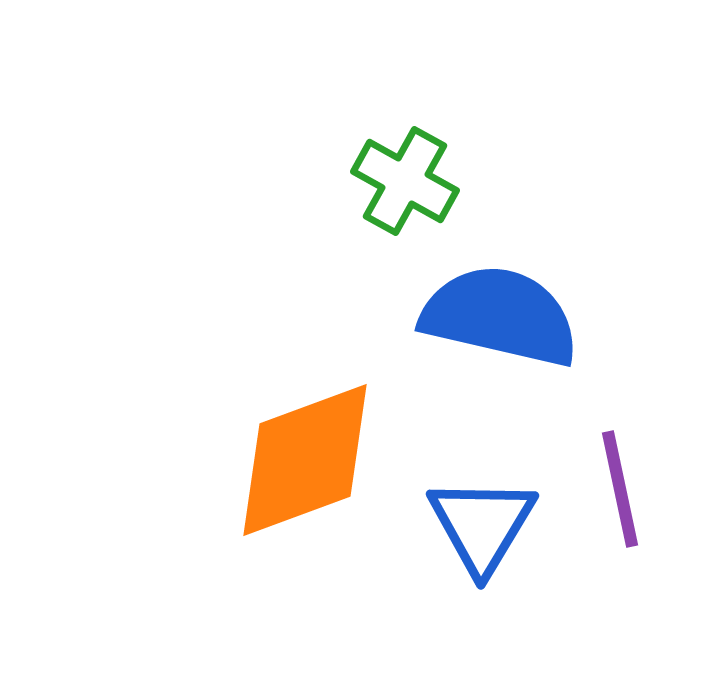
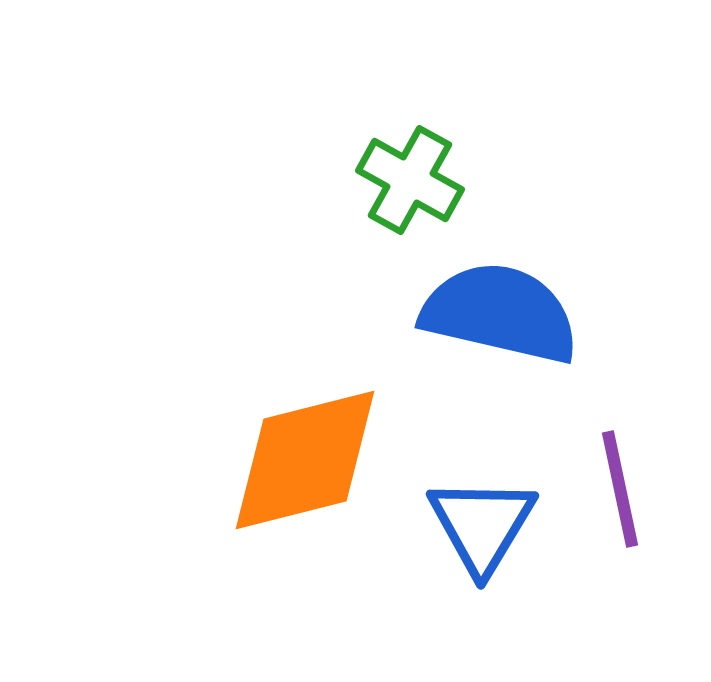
green cross: moved 5 px right, 1 px up
blue semicircle: moved 3 px up
orange diamond: rotated 6 degrees clockwise
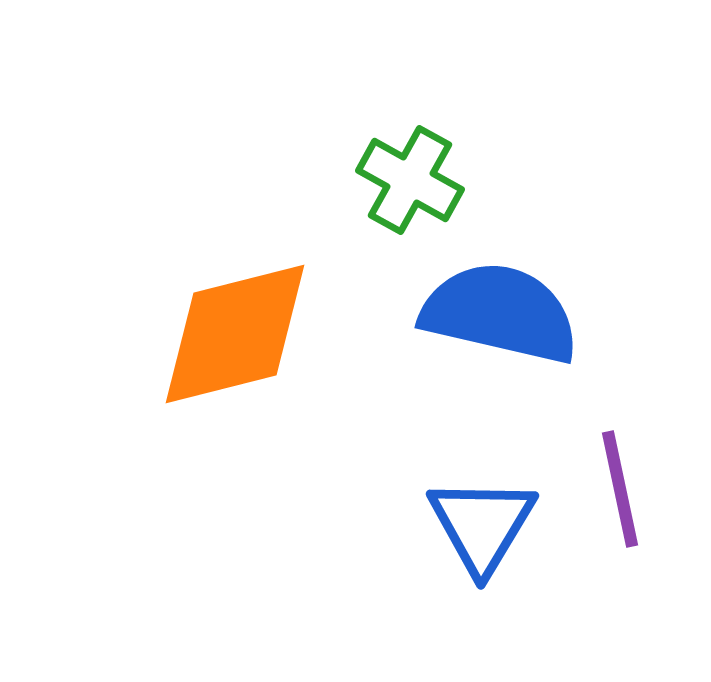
orange diamond: moved 70 px left, 126 px up
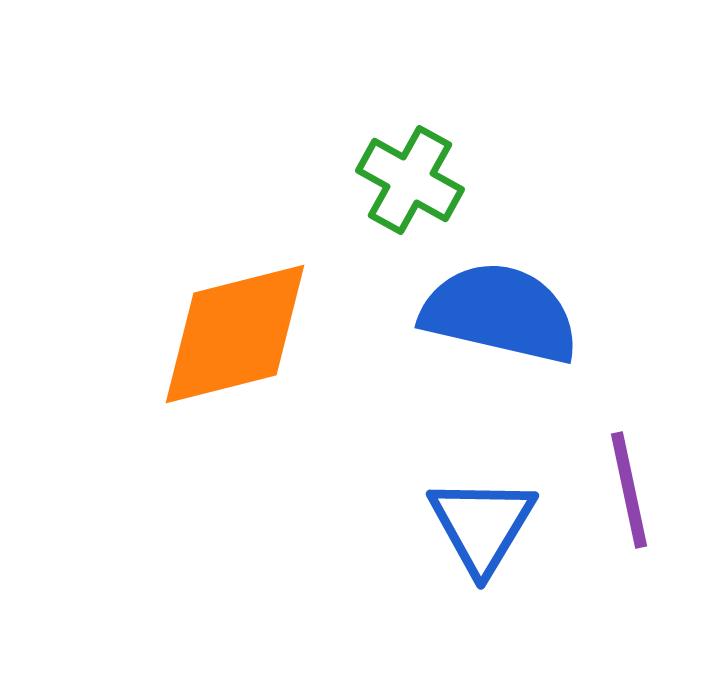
purple line: moved 9 px right, 1 px down
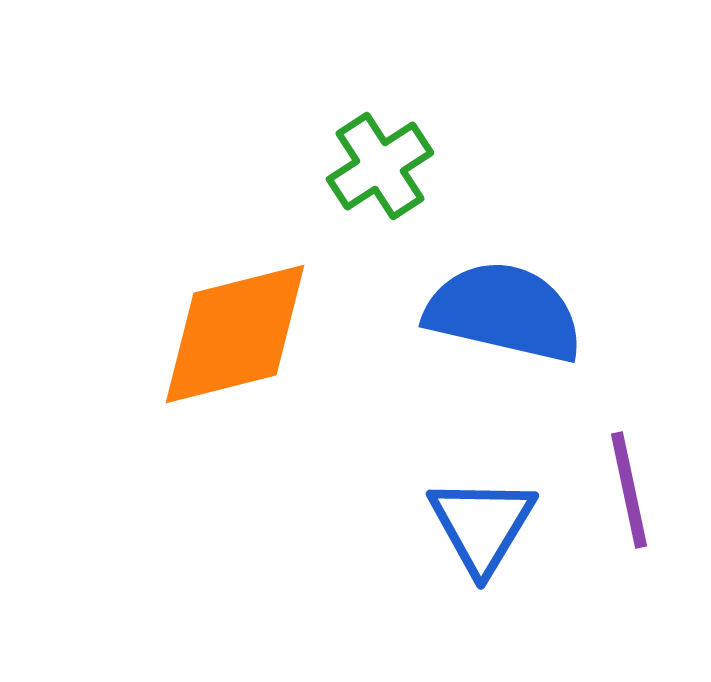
green cross: moved 30 px left, 14 px up; rotated 28 degrees clockwise
blue semicircle: moved 4 px right, 1 px up
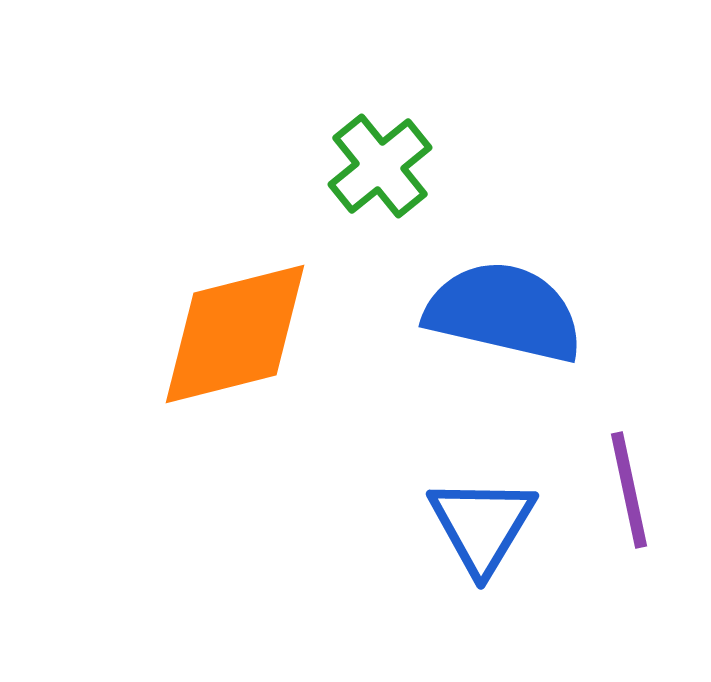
green cross: rotated 6 degrees counterclockwise
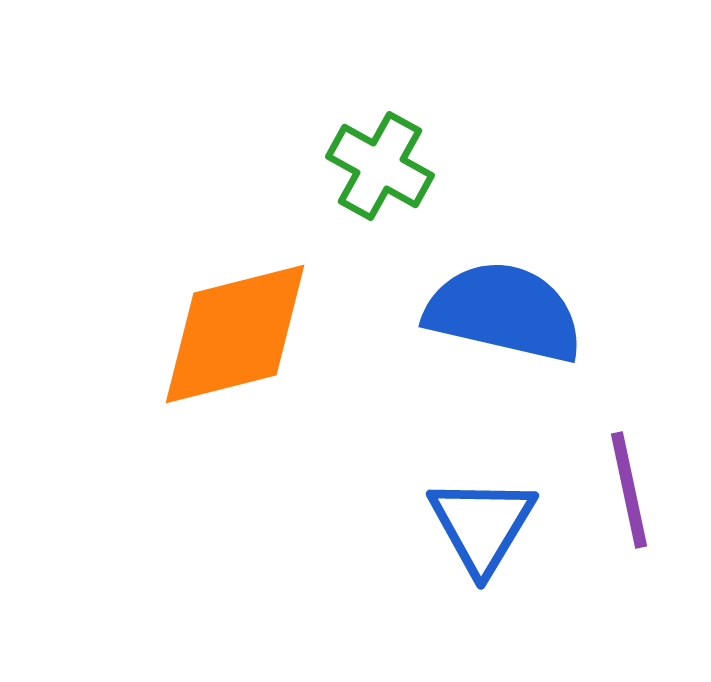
green cross: rotated 22 degrees counterclockwise
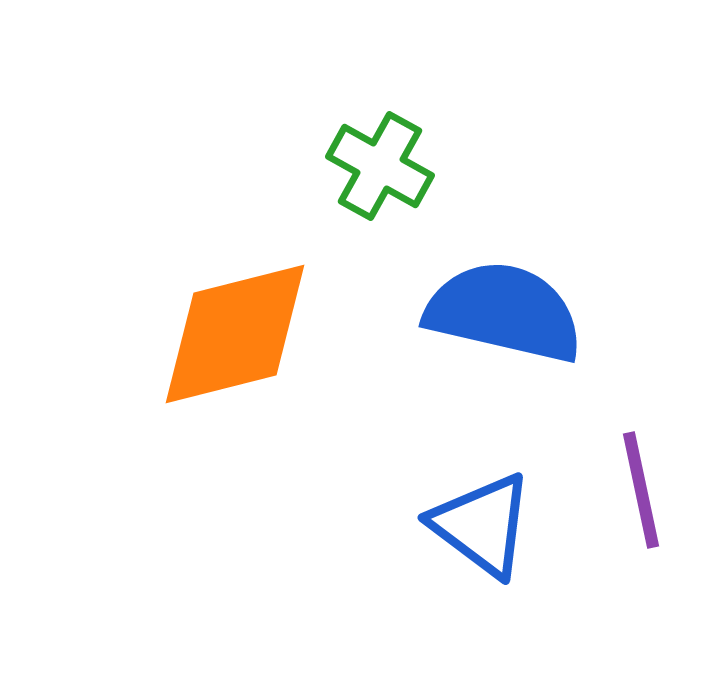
purple line: moved 12 px right
blue triangle: rotated 24 degrees counterclockwise
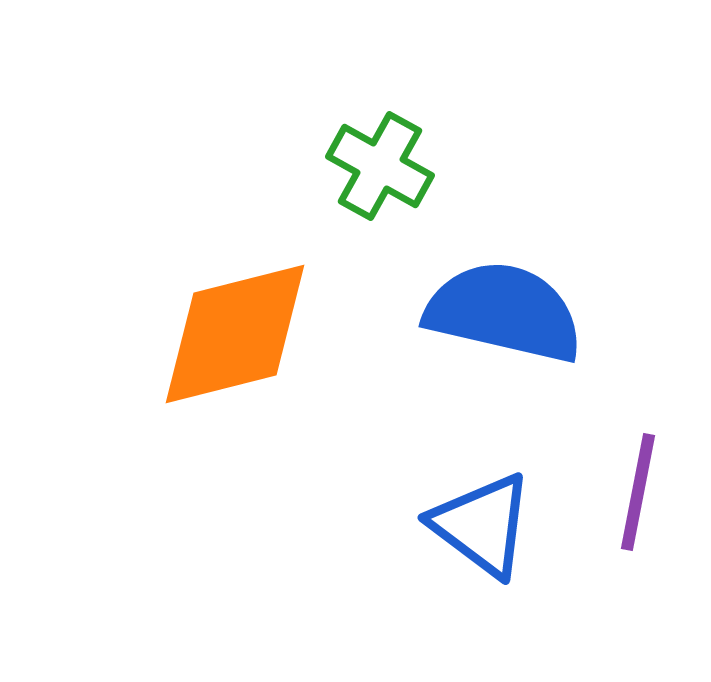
purple line: moved 3 px left, 2 px down; rotated 23 degrees clockwise
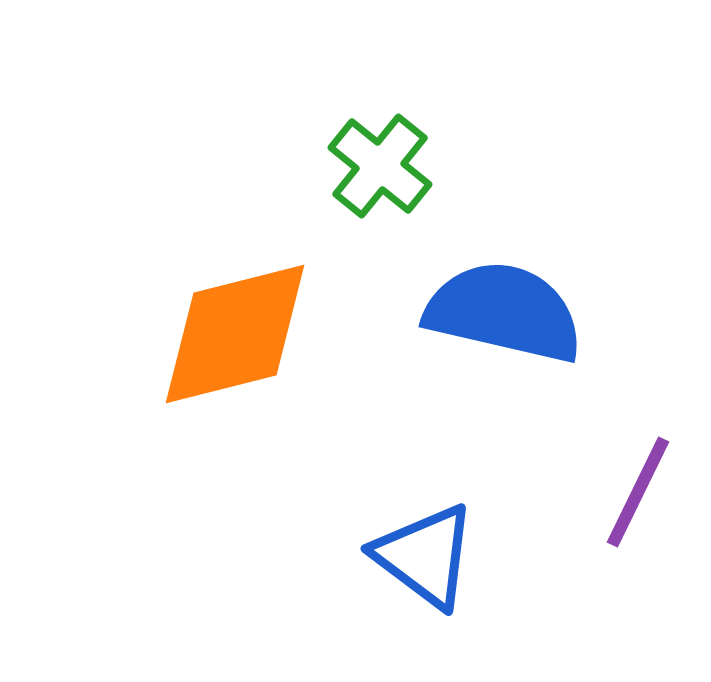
green cross: rotated 10 degrees clockwise
purple line: rotated 15 degrees clockwise
blue triangle: moved 57 px left, 31 px down
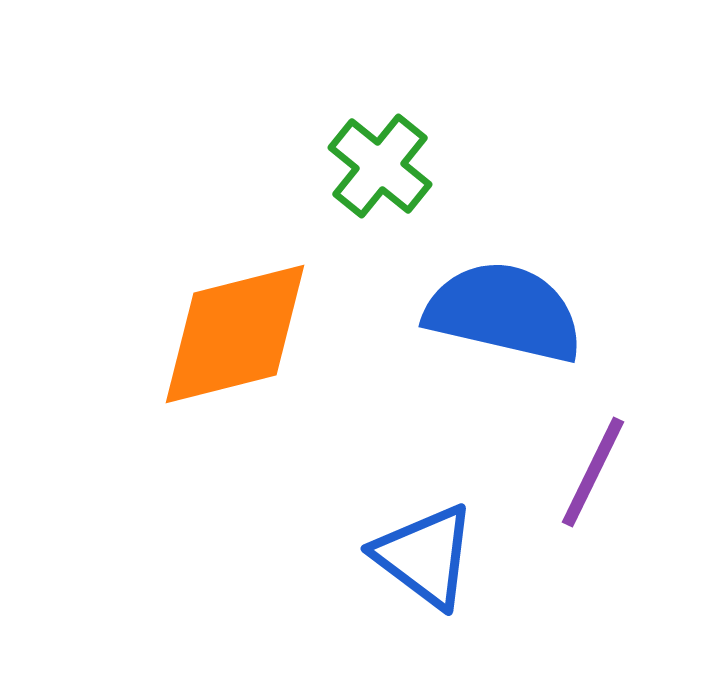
purple line: moved 45 px left, 20 px up
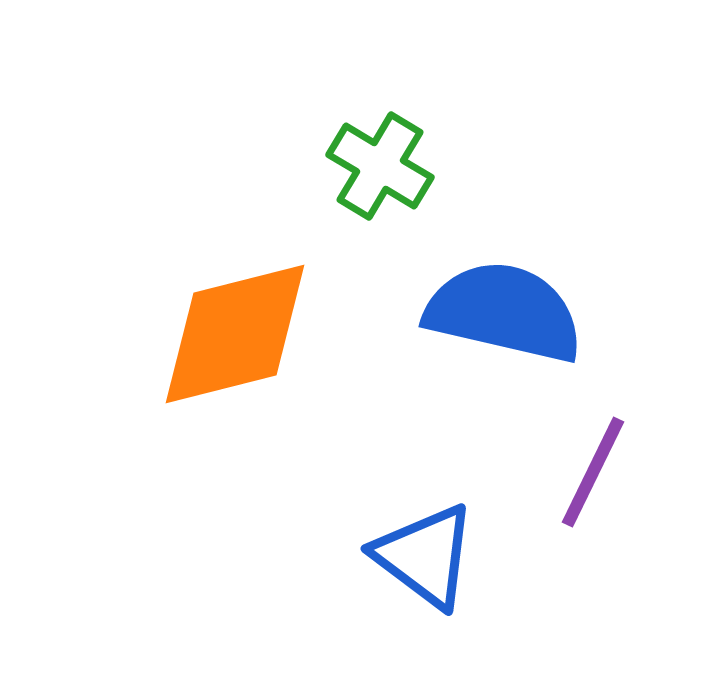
green cross: rotated 8 degrees counterclockwise
